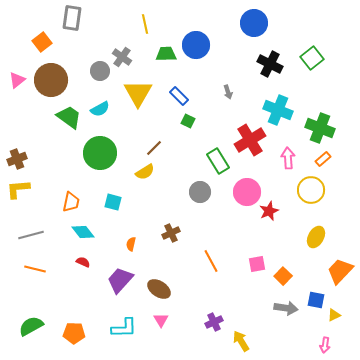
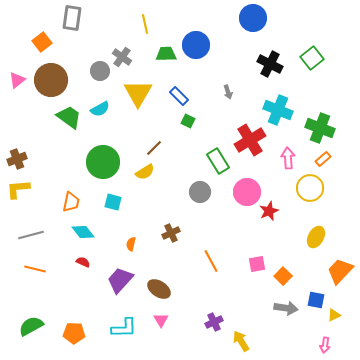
blue circle at (254, 23): moved 1 px left, 5 px up
green circle at (100, 153): moved 3 px right, 9 px down
yellow circle at (311, 190): moved 1 px left, 2 px up
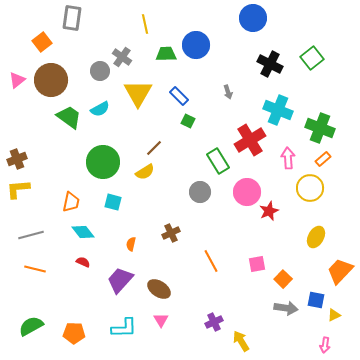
orange square at (283, 276): moved 3 px down
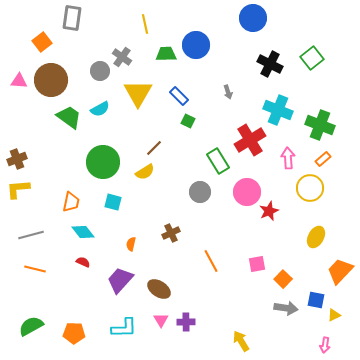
pink triangle at (17, 80): moved 2 px right, 1 px down; rotated 42 degrees clockwise
green cross at (320, 128): moved 3 px up
purple cross at (214, 322): moved 28 px left; rotated 24 degrees clockwise
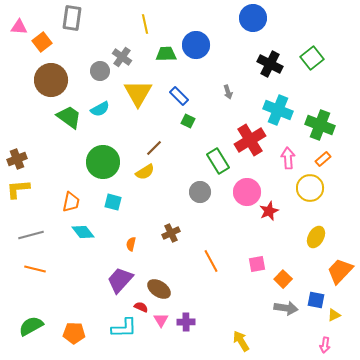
pink triangle at (19, 81): moved 54 px up
red semicircle at (83, 262): moved 58 px right, 45 px down
